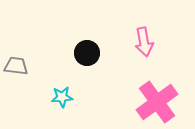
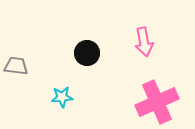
pink cross: rotated 12 degrees clockwise
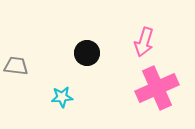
pink arrow: rotated 28 degrees clockwise
pink cross: moved 14 px up
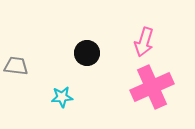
pink cross: moved 5 px left, 1 px up
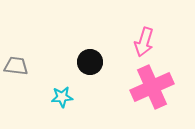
black circle: moved 3 px right, 9 px down
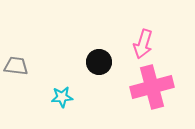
pink arrow: moved 1 px left, 2 px down
black circle: moved 9 px right
pink cross: rotated 9 degrees clockwise
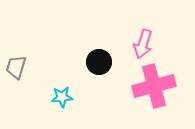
gray trapezoid: moved 1 px down; rotated 80 degrees counterclockwise
pink cross: moved 2 px right, 1 px up
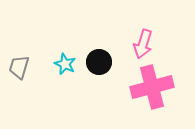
gray trapezoid: moved 3 px right
pink cross: moved 2 px left, 1 px down
cyan star: moved 3 px right, 33 px up; rotated 30 degrees clockwise
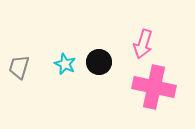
pink cross: moved 2 px right; rotated 27 degrees clockwise
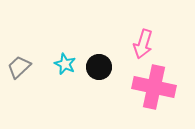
black circle: moved 5 px down
gray trapezoid: rotated 30 degrees clockwise
